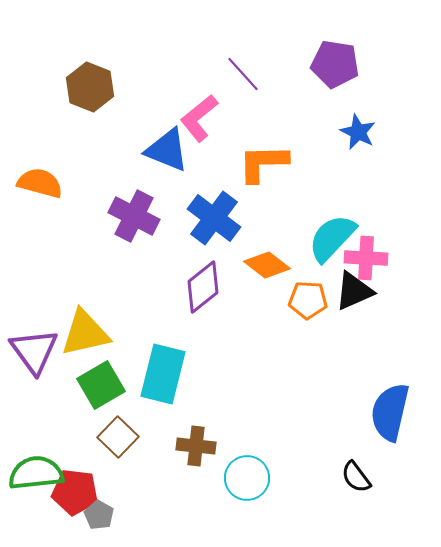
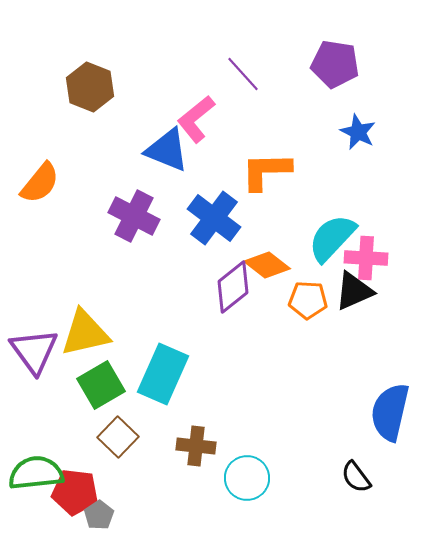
pink L-shape: moved 3 px left, 1 px down
orange L-shape: moved 3 px right, 8 px down
orange semicircle: rotated 114 degrees clockwise
purple diamond: moved 30 px right
cyan rectangle: rotated 10 degrees clockwise
gray pentagon: rotated 8 degrees clockwise
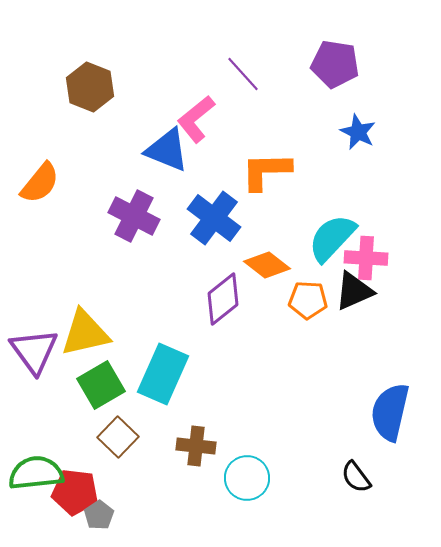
purple diamond: moved 10 px left, 12 px down
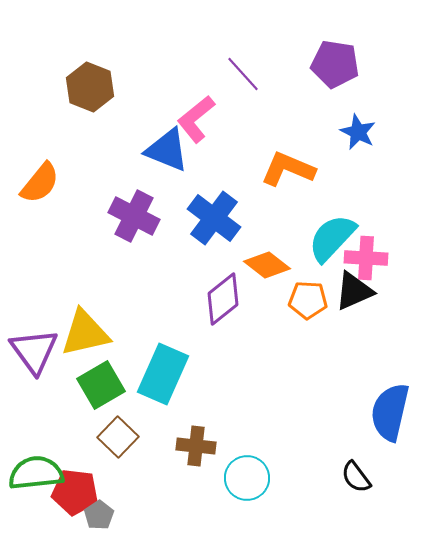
orange L-shape: moved 22 px right, 2 px up; rotated 24 degrees clockwise
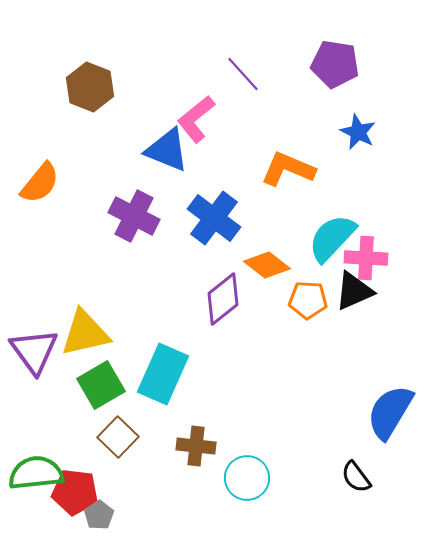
blue semicircle: rotated 18 degrees clockwise
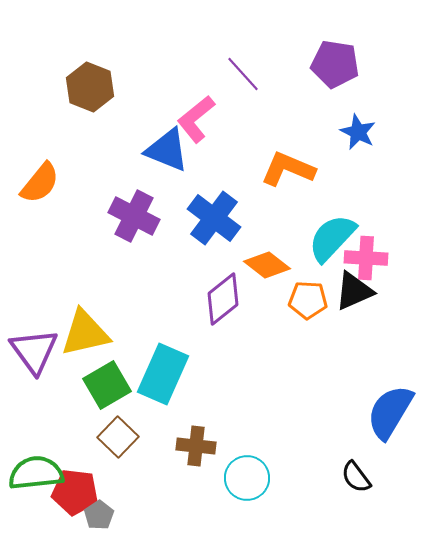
green square: moved 6 px right
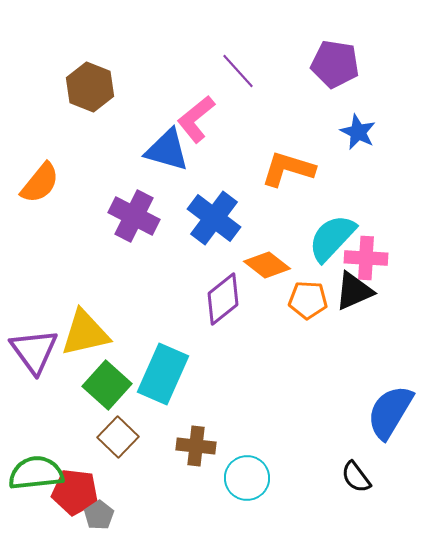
purple line: moved 5 px left, 3 px up
blue triangle: rotated 6 degrees counterclockwise
orange L-shape: rotated 6 degrees counterclockwise
green square: rotated 18 degrees counterclockwise
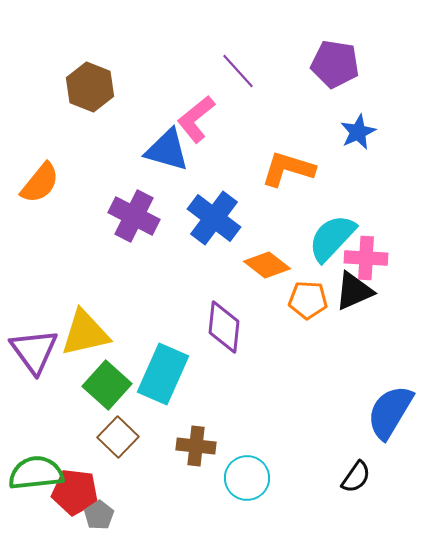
blue star: rotated 21 degrees clockwise
purple diamond: moved 1 px right, 28 px down; rotated 46 degrees counterclockwise
black semicircle: rotated 108 degrees counterclockwise
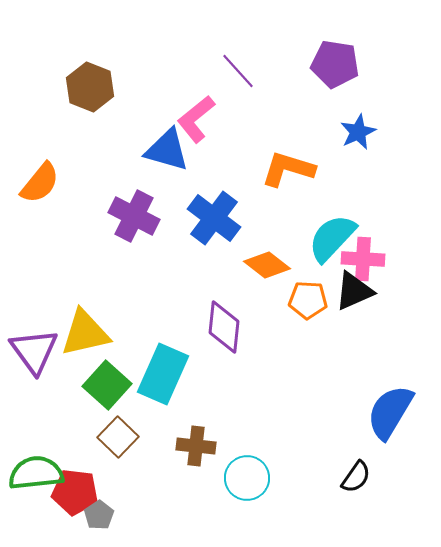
pink cross: moved 3 px left, 1 px down
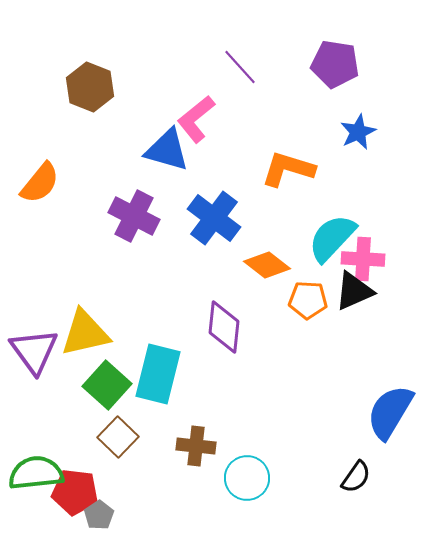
purple line: moved 2 px right, 4 px up
cyan rectangle: moved 5 px left; rotated 10 degrees counterclockwise
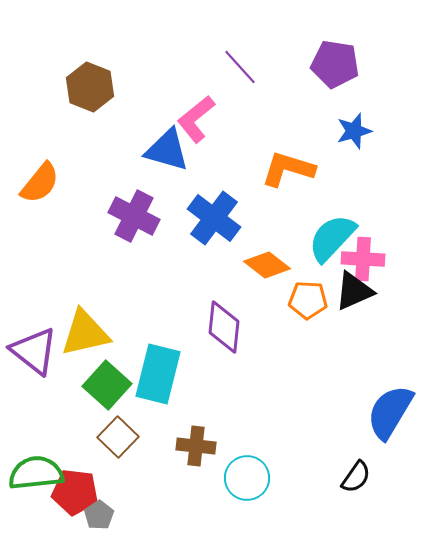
blue star: moved 4 px left, 1 px up; rotated 9 degrees clockwise
purple triangle: rotated 16 degrees counterclockwise
